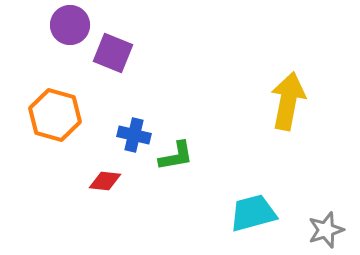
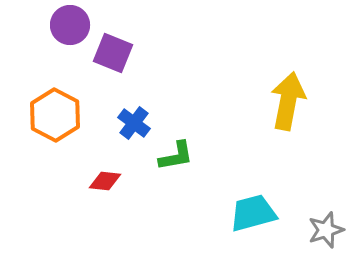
orange hexagon: rotated 12 degrees clockwise
blue cross: moved 12 px up; rotated 24 degrees clockwise
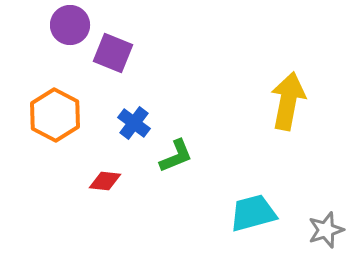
green L-shape: rotated 12 degrees counterclockwise
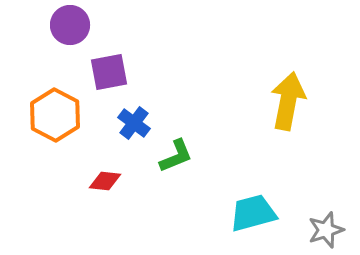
purple square: moved 4 px left, 19 px down; rotated 33 degrees counterclockwise
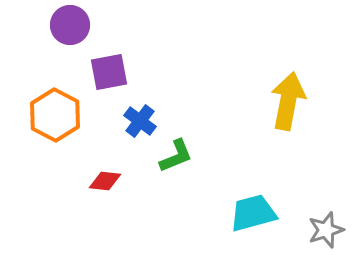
blue cross: moved 6 px right, 2 px up
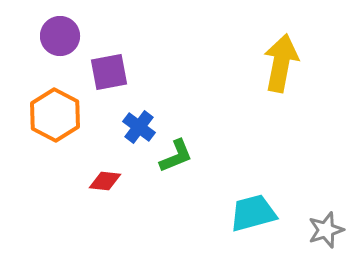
purple circle: moved 10 px left, 11 px down
yellow arrow: moved 7 px left, 38 px up
blue cross: moved 1 px left, 6 px down
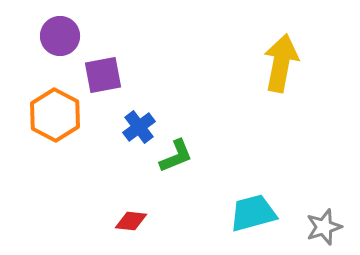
purple square: moved 6 px left, 3 px down
blue cross: rotated 16 degrees clockwise
red diamond: moved 26 px right, 40 px down
gray star: moved 2 px left, 3 px up
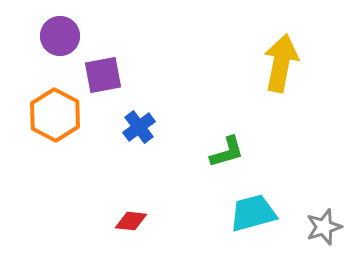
green L-shape: moved 51 px right, 4 px up; rotated 6 degrees clockwise
